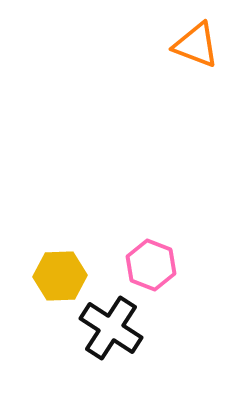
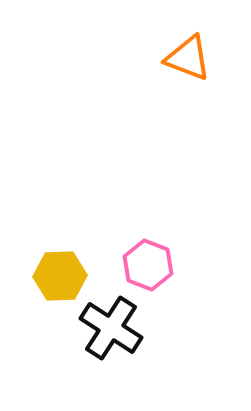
orange triangle: moved 8 px left, 13 px down
pink hexagon: moved 3 px left
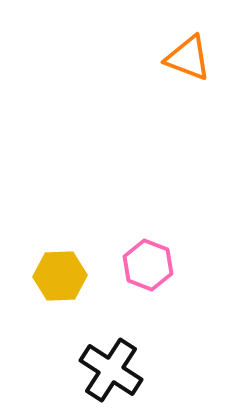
black cross: moved 42 px down
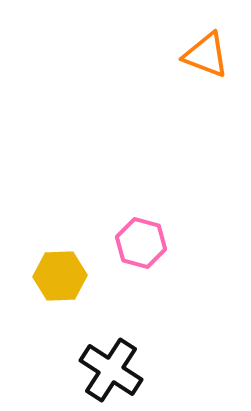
orange triangle: moved 18 px right, 3 px up
pink hexagon: moved 7 px left, 22 px up; rotated 6 degrees counterclockwise
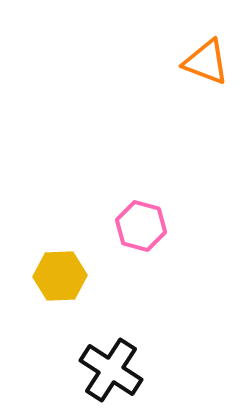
orange triangle: moved 7 px down
pink hexagon: moved 17 px up
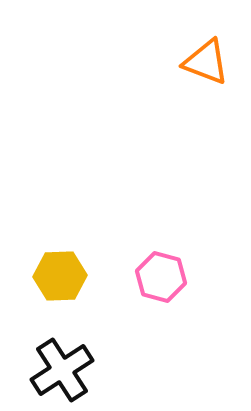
pink hexagon: moved 20 px right, 51 px down
black cross: moved 49 px left; rotated 24 degrees clockwise
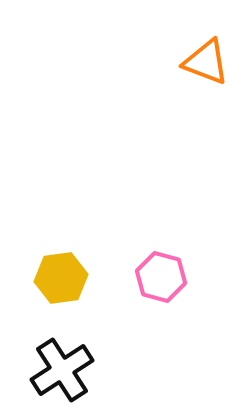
yellow hexagon: moved 1 px right, 2 px down; rotated 6 degrees counterclockwise
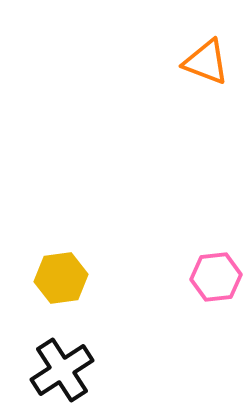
pink hexagon: moved 55 px right; rotated 21 degrees counterclockwise
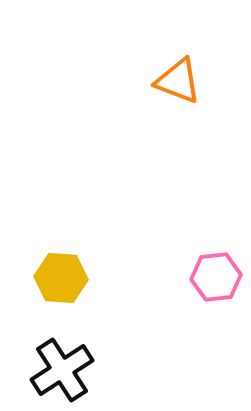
orange triangle: moved 28 px left, 19 px down
yellow hexagon: rotated 12 degrees clockwise
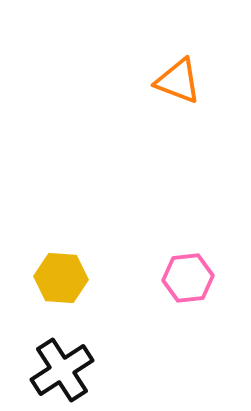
pink hexagon: moved 28 px left, 1 px down
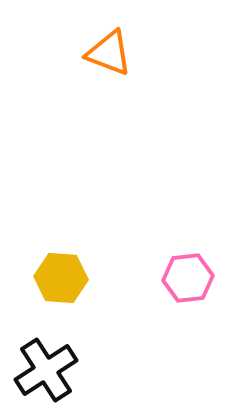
orange triangle: moved 69 px left, 28 px up
black cross: moved 16 px left
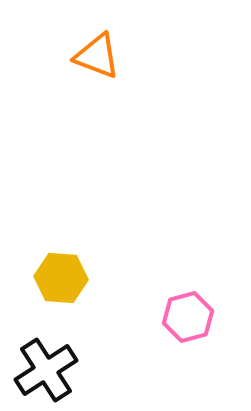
orange triangle: moved 12 px left, 3 px down
pink hexagon: moved 39 px down; rotated 9 degrees counterclockwise
